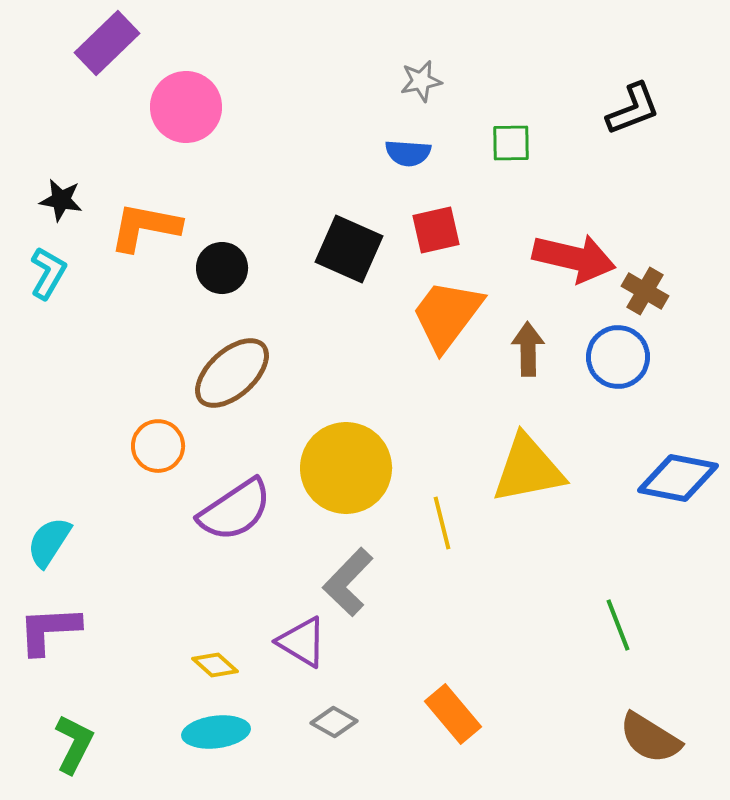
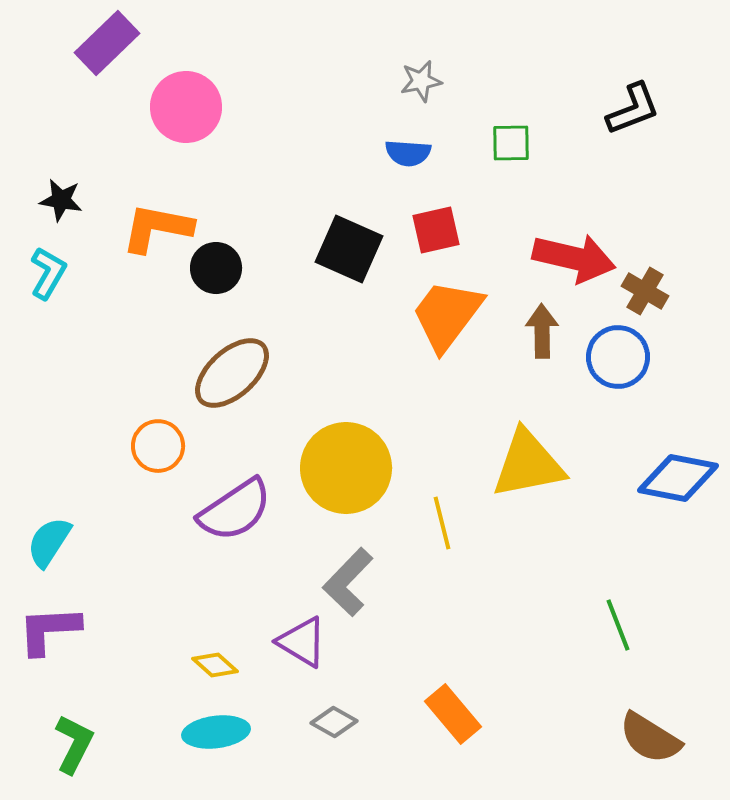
orange L-shape: moved 12 px right, 1 px down
black circle: moved 6 px left
brown arrow: moved 14 px right, 18 px up
yellow triangle: moved 5 px up
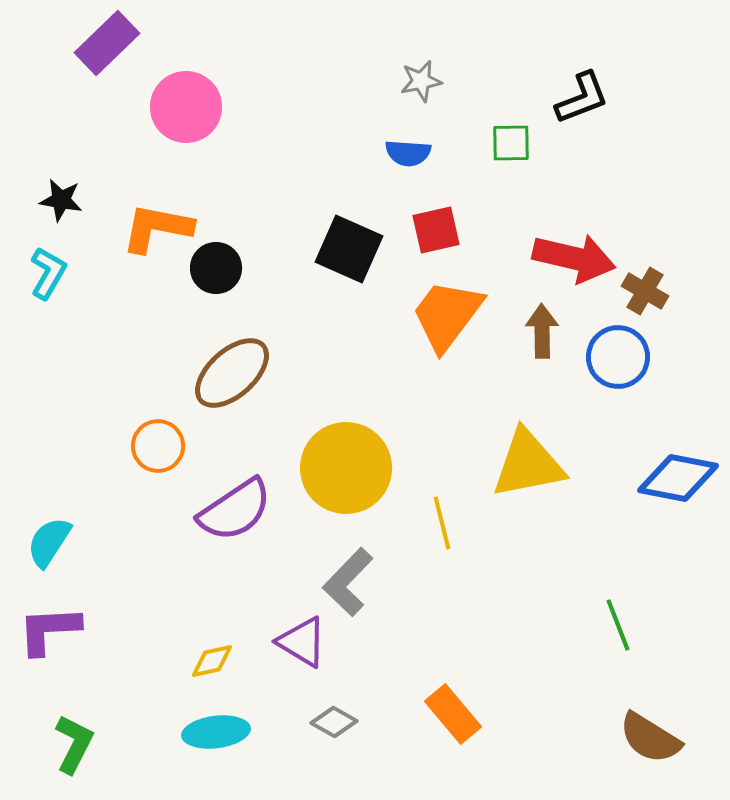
black L-shape: moved 51 px left, 11 px up
yellow diamond: moved 3 px left, 4 px up; rotated 54 degrees counterclockwise
